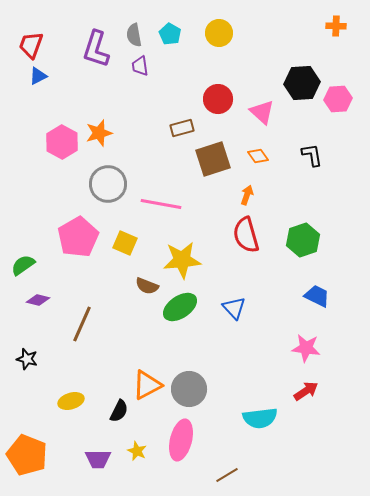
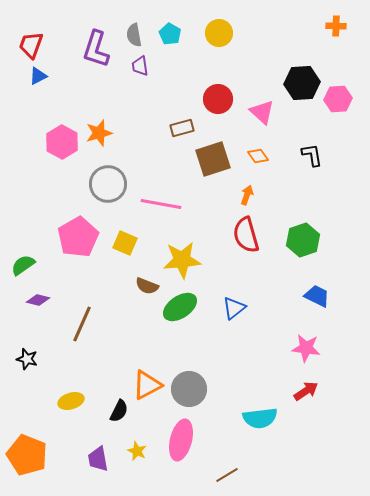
blue triangle at (234, 308): rotated 35 degrees clockwise
purple trapezoid at (98, 459): rotated 80 degrees clockwise
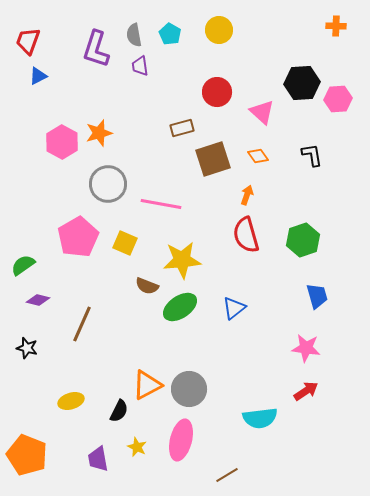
yellow circle at (219, 33): moved 3 px up
red trapezoid at (31, 45): moved 3 px left, 4 px up
red circle at (218, 99): moved 1 px left, 7 px up
blue trapezoid at (317, 296): rotated 48 degrees clockwise
black star at (27, 359): moved 11 px up
yellow star at (137, 451): moved 4 px up
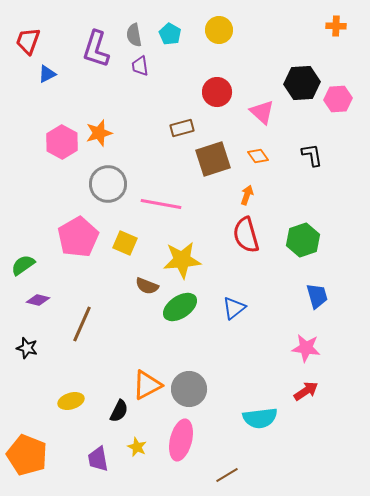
blue triangle at (38, 76): moved 9 px right, 2 px up
